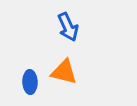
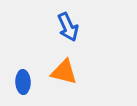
blue ellipse: moved 7 px left
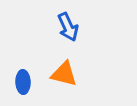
orange triangle: moved 2 px down
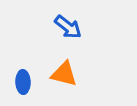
blue arrow: rotated 28 degrees counterclockwise
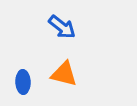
blue arrow: moved 6 px left
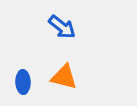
orange triangle: moved 3 px down
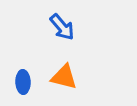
blue arrow: rotated 12 degrees clockwise
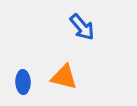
blue arrow: moved 20 px right
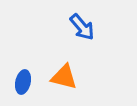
blue ellipse: rotated 15 degrees clockwise
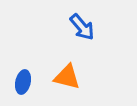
orange triangle: moved 3 px right
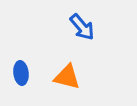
blue ellipse: moved 2 px left, 9 px up; rotated 20 degrees counterclockwise
